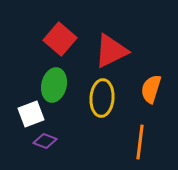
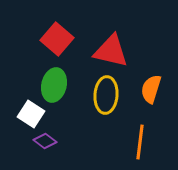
red square: moved 3 px left
red triangle: rotated 39 degrees clockwise
yellow ellipse: moved 4 px right, 3 px up
white square: rotated 36 degrees counterclockwise
purple diamond: rotated 15 degrees clockwise
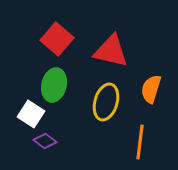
yellow ellipse: moved 7 px down; rotated 12 degrees clockwise
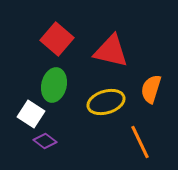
yellow ellipse: rotated 57 degrees clockwise
orange line: rotated 32 degrees counterclockwise
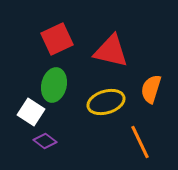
red square: rotated 24 degrees clockwise
white square: moved 2 px up
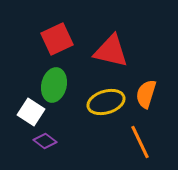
orange semicircle: moved 5 px left, 5 px down
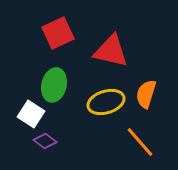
red square: moved 1 px right, 6 px up
white square: moved 2 px down
orange line: rotated 16 degrees counterclockwise
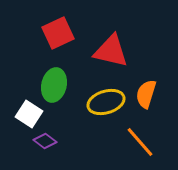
white square: moved 2 px left
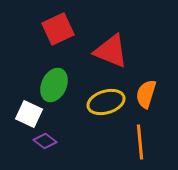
red square: moved 4 px up
red triangle: rotated 9 degrees clockwise
green ellipse: rotated 12 degrees clockwise
white square: rotated 8 degrees counterclockwise
orange line: rotated 36 degrees clockwise
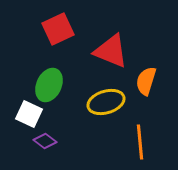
green ellipse: moved 5 px left
orange semicircle: moved 13 px up
